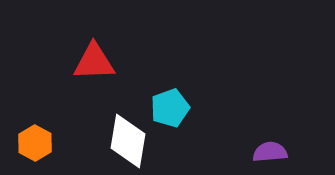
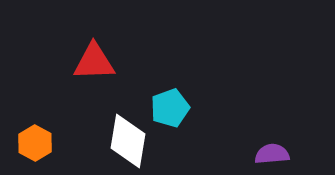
purple semicircle: moved 2 px right, 2 px down
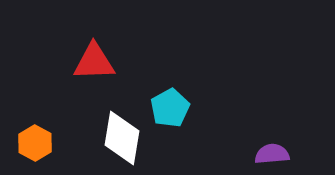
cyan pentagon: rotated 9 degrees counterclockwise
white diamond: moved 6 px left, 3 px up
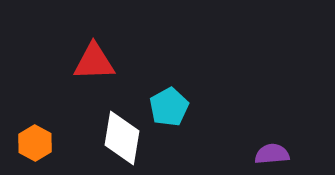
cyan pentagon: moved 1 px left, 1 px up
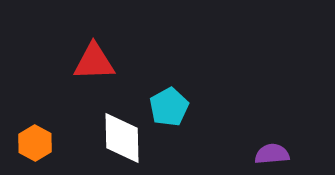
white diamond: rotated 10 degrees counterclockwise
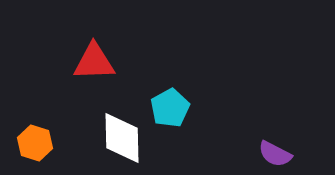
cyan pentagon: moved 1 px right, 1 px down
orange hexagon: rotated 12 degrees counterclockwise
purple semicircle: moved 3 px right; rotated 148 degrees counterclockwise
